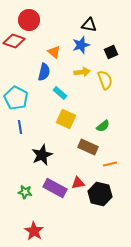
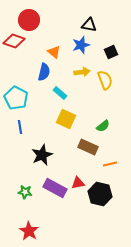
red star: moved 5 px left
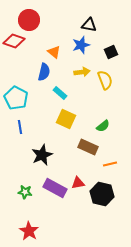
black hexagon: moved 2 px right
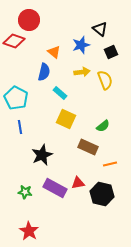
black triangle: moved 11 px right, 4 px down; rotated 28 degrees clockwise
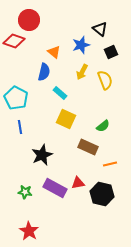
yellow arrow: rotated 126 degrees clockwise
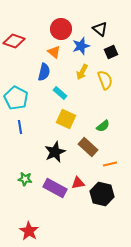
red circle: moved 32 px right, 9 px down
blue star: moved 1 px down
brown rectangle: rotated 18 degrees clockwise
black star: moved 13 px right, 3 px up
green star: moved 13 px up
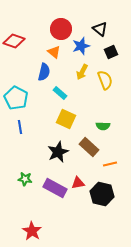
green semicircle: rotated 40 degrees clockwise
brown rectangle: moved 1 px right
black star: moved 3 px right
red star: moved 3 px right
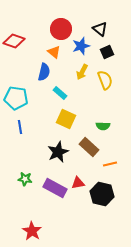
black square: moved 4 px left
cyan pentagon: rotated 20 degrees counterclockwise
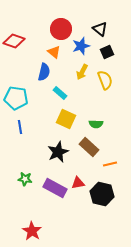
green semicircle: moved 7 px left, 2 px up
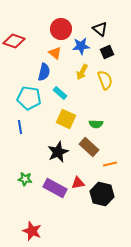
blue star: rotated 12 degrees clockwise
orange triangle: moved 1 px right, 1 px down
cyan pentagon: moved 13 px right
red star: rotated 12 degrees counterclockwise
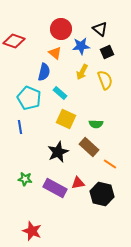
cyan pentagon: rotated 15 degrees clockwise
orange line: rotated 48 degrees clockwise
